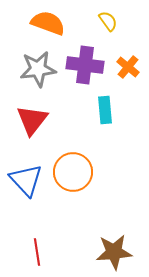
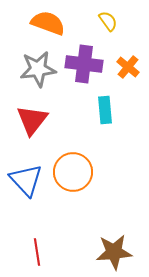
purple cross: moved 1 px left, 1 px up
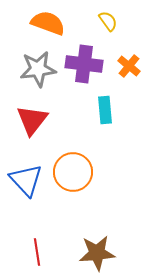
orange cross: moved 1 px right, 1 px up
brown star: moved 17 px left, 1 px down
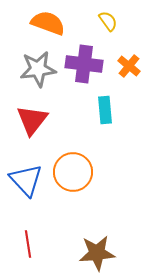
red line: moved 9 px left, 8 px up
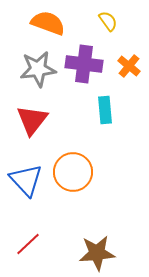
red line: rotated 56 degrees clockwise
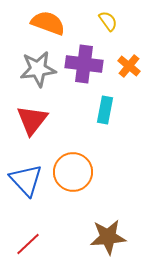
cyan rectangle: rotated 16 degrees clockwise
brown star: moved 11 px right, 16 px up
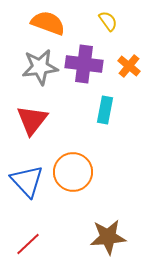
gray star: moved 2 px right, 2 px up
blue triangle: moved 1 px right, 1 px down
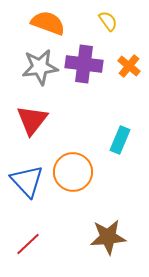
cyan rectangle: moved 15 px right, 30 px down; rotated 12 degrees clockwise
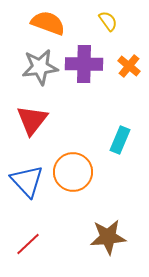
purple cross: rotated 6 degrees counterclockwise
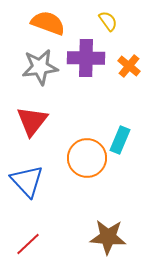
purple cross: moved 2 px right, 6 px up
red triangle: moved 1 px down
orange circle: moved 14 px right, 14 px up
brown star: rotated 9 degrees clockwise
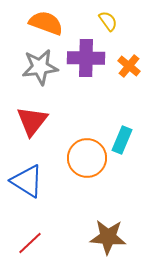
orange semicircle: moved 2 px left
cyan rectangle: moved 2 px right
blue triangle: rotated 15 degrees counterclockwise
red line: moved 2 px right, 1 px up
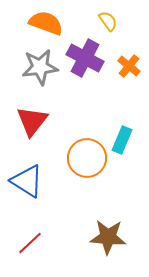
purple cross: moved 1 px left; rotated 27 degrees clockwise
